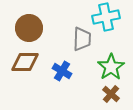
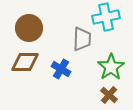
blue cross: moved 1 px left, 2 px up
brown cross: moved 2 px left, 1 px down
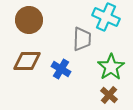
cyan cross: rotated 36 degrees clockwise
brown circle: moved 8 px up
brown diamond: moved 2 px right, 1 px up
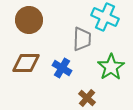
cyan cross: moved 1 px left
brown diamond: moved 1 px left, 2 px down
blue cross: moved 1 px right, 1 px up
brown cross: moved 22 px left, 3 px down
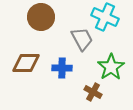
brown circle: moved 12 px right, 3 px up
gray trapezoid: rotated 30 degrees counterclockwise
blue cross: rotated 30 degrees counterclockwise
brown cross: moved 6 px right, 6 px up; rotated 12 degrees counterclockwise
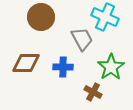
blue cross: moved 1 px right, 1 px up
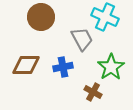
brown diamond: moved 2 px down
blue cross: rotated 12 degrees counterclockwise
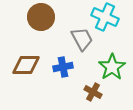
green star: moved 1 px right
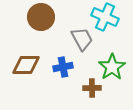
brown cross: moved 1 px left, 4 px up; rotated 30 degrees counterclockwise
